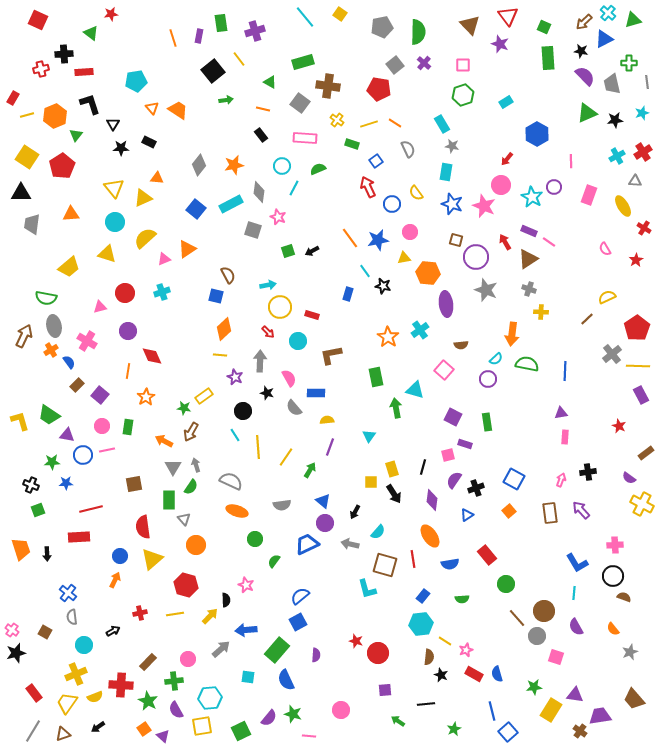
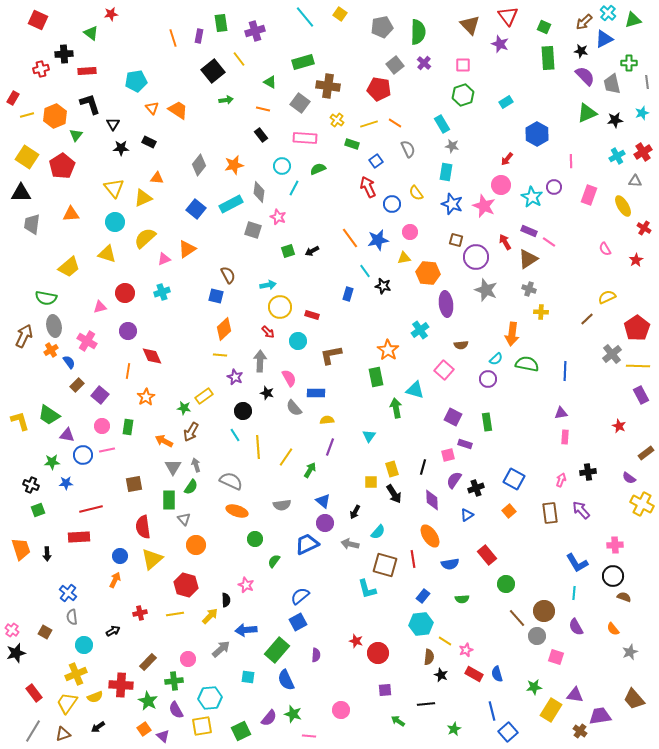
red rectangle at (84, 72): moved 3 px right, 1 px up
orange star at (388, 337): moved 13 px down
purple diamond at (432, 500): rotated 10 degrees counterclockwise
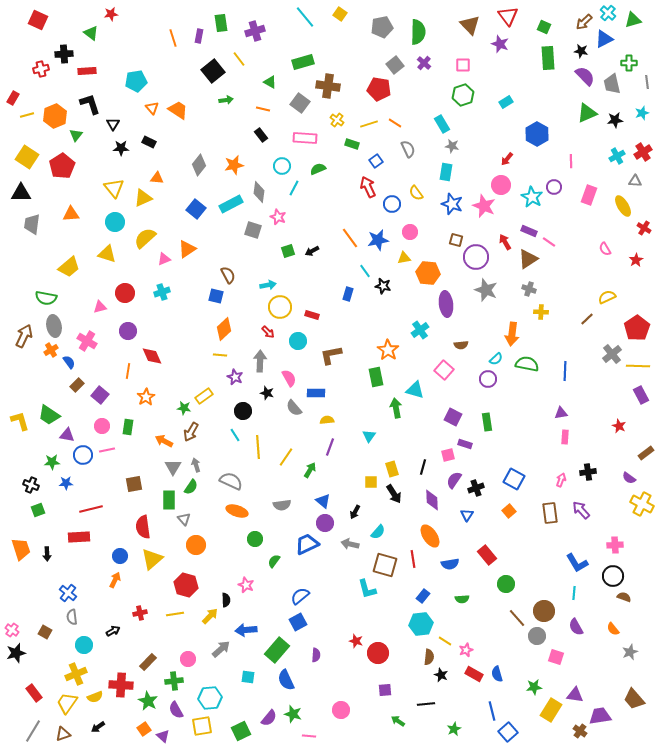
blue triangle at (467, 515): rotated 24 degrees counterclockwise
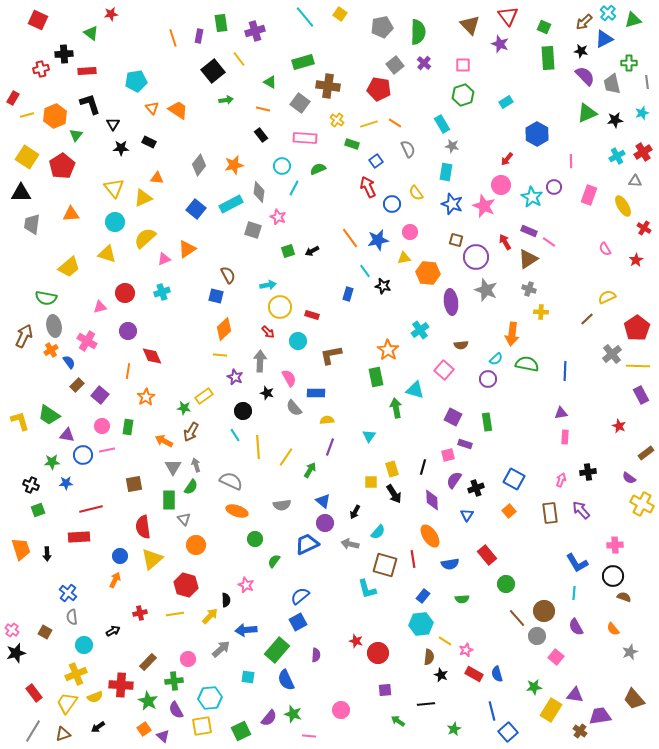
purple ellipse at (446, 304): moved 5 px right, 2 px up
pink square at (556, 657): rotated 21 degrees clockwise
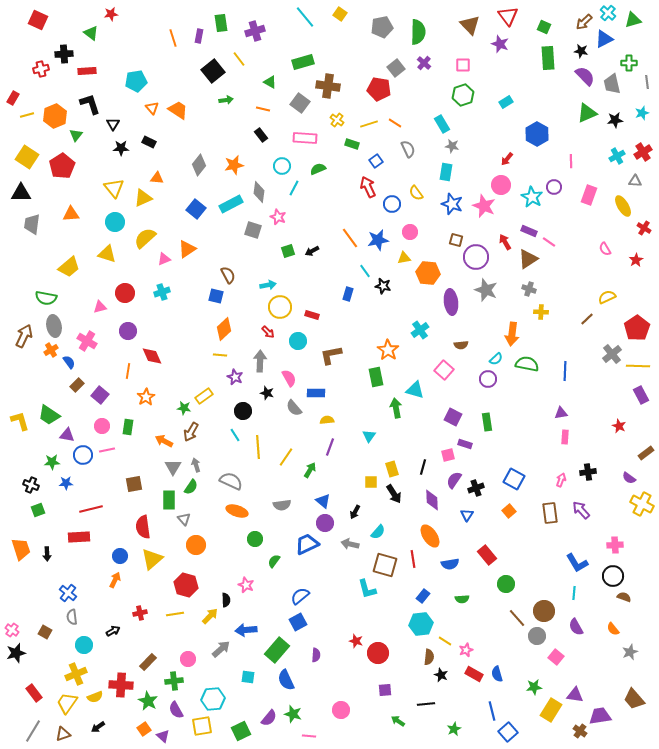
gray square at (395, 65): moved 1 px right, 3 px down
cyan hexagon at (210, 698): moved 3 px right, 1 px down
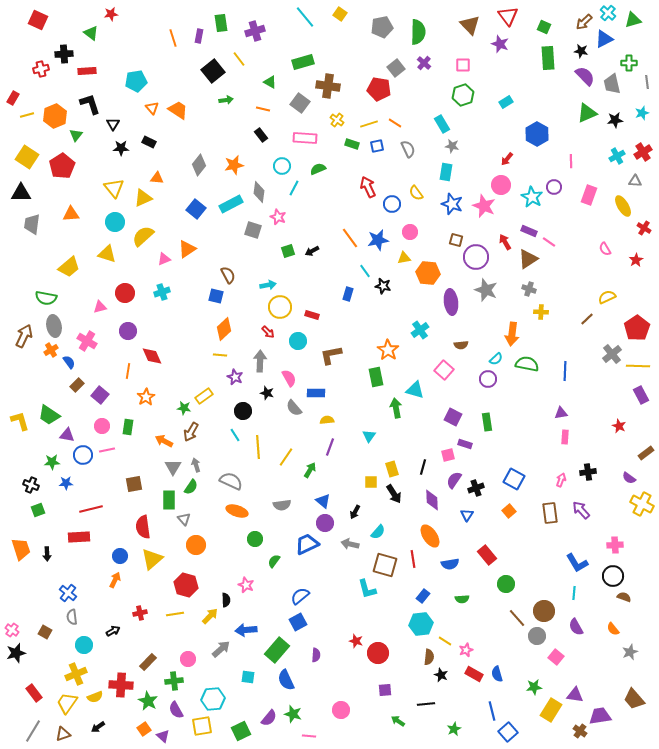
blue square at (376, 161): moved 1 px right, 15 px up; rotated 24 degrees clockwise
yellow semicircle at (145, 238): moved 2 px left, 2 px up
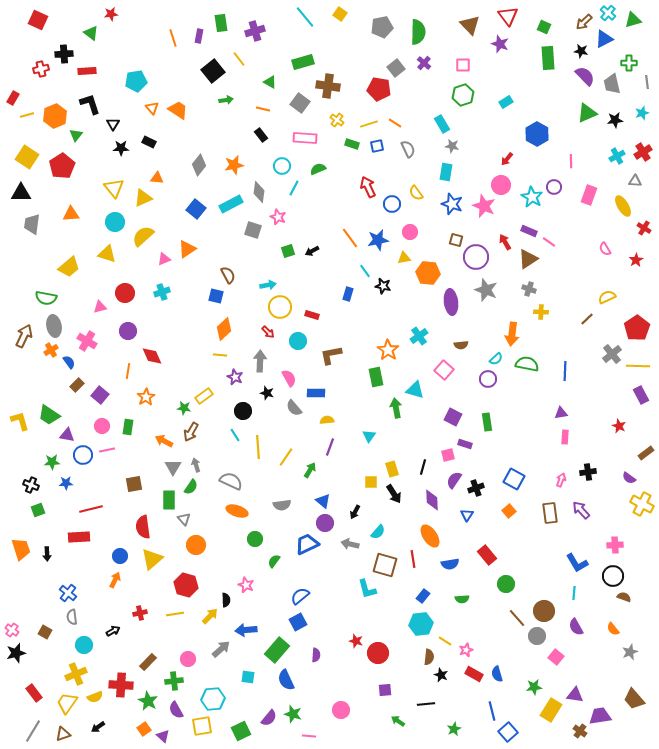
cyan cross at (420, 330): moved 1 px left, 6 px down
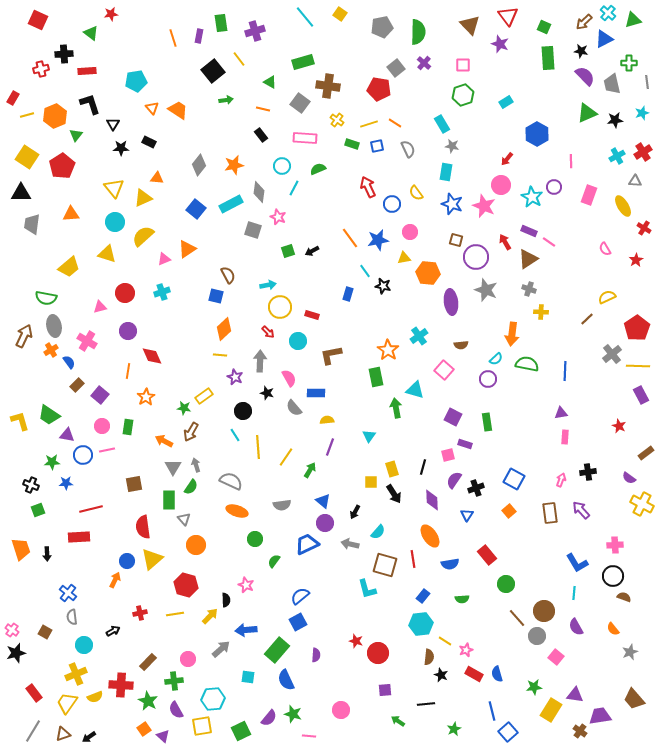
blue circle at (120, 556): moved 7 px right, 5 px down
black arrow at (98, 727): moved 9 px left, 10 px down
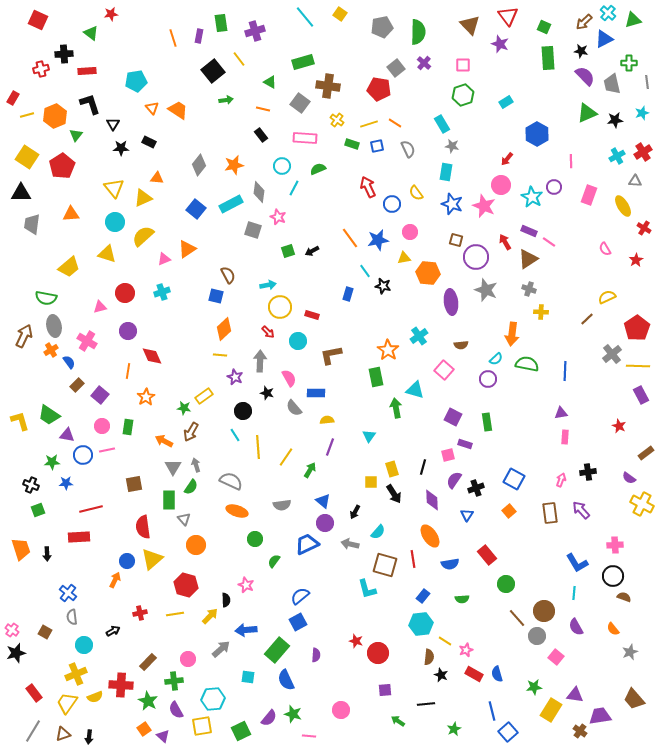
black arrow at (89, 737): rotated 48 degrees counterclockwise
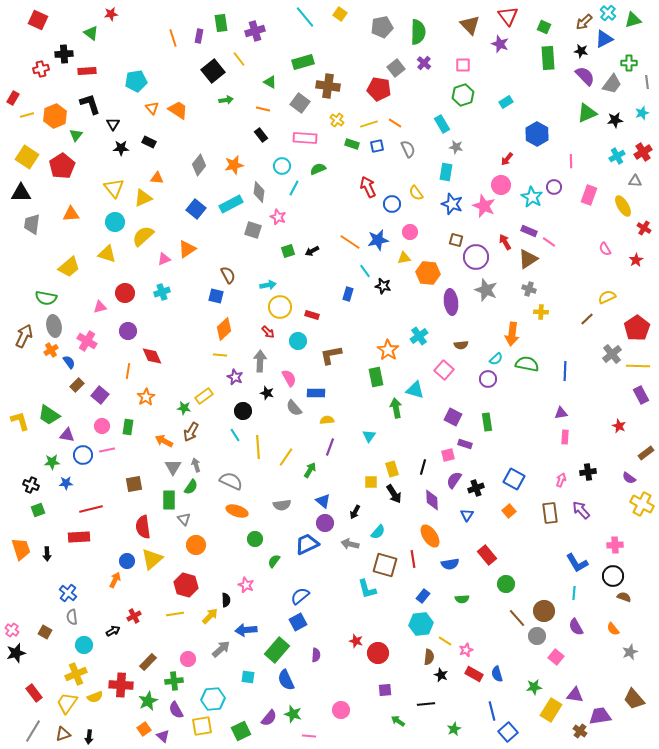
gray trapezoid at (612, 84): rotated 130 degrees counterclockwise
gray star at (452, 146): moved 4 px right, 1 px down
orange line at (350, 238): moved 4 px down; rotated 20 degrees counterclockwise
red cross at (140, 613): moved 6 px left, 3 px down; rotated 16 degrees counterclockwise
green star at (148, 701): rotated 18 degrees clockwise
